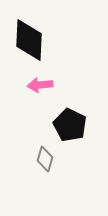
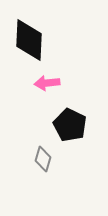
pink arrow: moved 7 px right, 2 px up
gray diamond: moved 2 px left
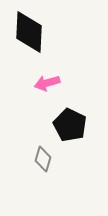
black diamond: moved 8 px up
pink arrow: rotated 10 degrees counterclockwise
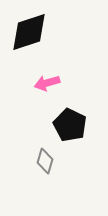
black diamond: rotated 69 degrees clockwise
gray diamond: moved 2 px right, 2 px down
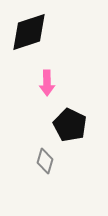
pink arrow: rotated 75 degrees counterclockwise
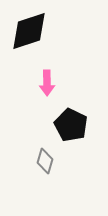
black diamond: moved 1 px up
black pentagon: moved 1 px right
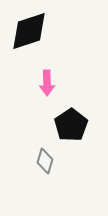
black pentagon: rotated 12 degrees clockwise
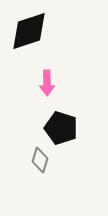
black pentagon: moved 10 px left, 3 px down; rotated 20 degrees counterclockwise
gray diamond: moved 5 px left, 1 px up
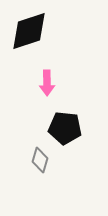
black pentagon: moved 4 px right; rotated 12 degrees counterclockwise
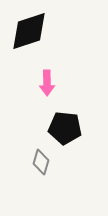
gray diamond: moved 1 px right, 2 px down
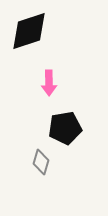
pink arrow: moved 2 px right
black pentagon: rotated 16 degrees counterclockwise
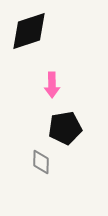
pink arrow: moved 3 px right, 2 px down
gray diamond: rotated 15 degrees counterclockwise
